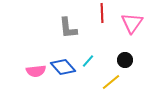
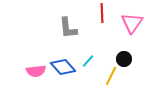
black circle: moved 1 px left, 1 px up
yellow line: moved 6 px up; rotated 24 degrees counterclockwise
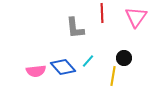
pink triangle: moved 4 px right, 6 px up
gray L-shape: moved 7 px right
black circle: moved 1 px up
yellow line: moved 2 px right; rotated 18 degrees counterclockwise
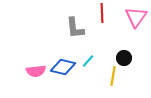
blue diamond: rotated 35 degrees counterclockwise
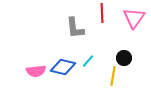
pink triangle: moved 2 px left, 1 px down
